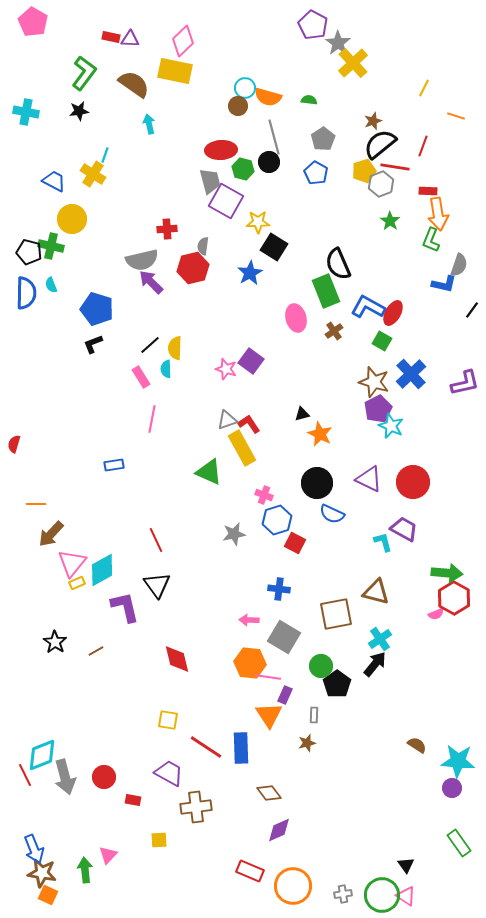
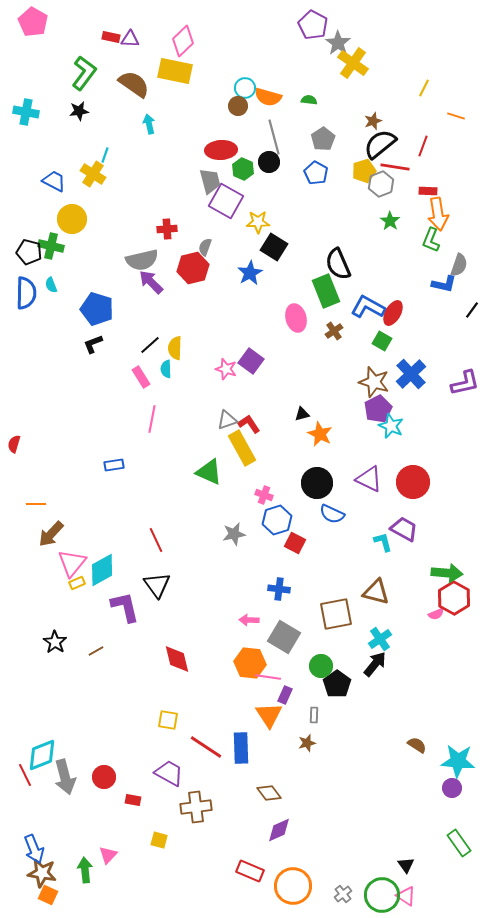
yellow cross at (353, 63): rotated 12 degrees counterclockwise
green hexagon at (243, 169): rotated 10 degrees clockwise
gray semicircle at (203, 246): moved 2 px right, 1 px down; rotated 12 degrees clockwise
yellow square at (159, 840): rotated 18 degrees clockwise
gray cross at (343, 894): rotated 30 degrees counterclockwise
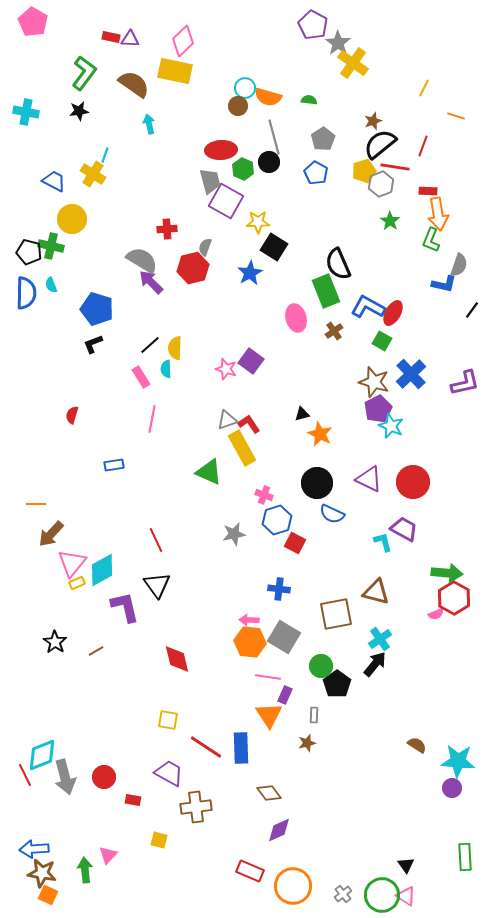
gray semicircle at (142, 260): rotated 136 degrees counterclockwise
red semicircle at (14, 444): moved 58 px right, 29 px up
orange hexagon at (250, 663): moved 21 px up
green rectangle at (459, 843): moved 6 px right, 14 px down; rotated 32 degrees clockwise
blue arrow at (34, 849): rotated 108 degrees clockwise
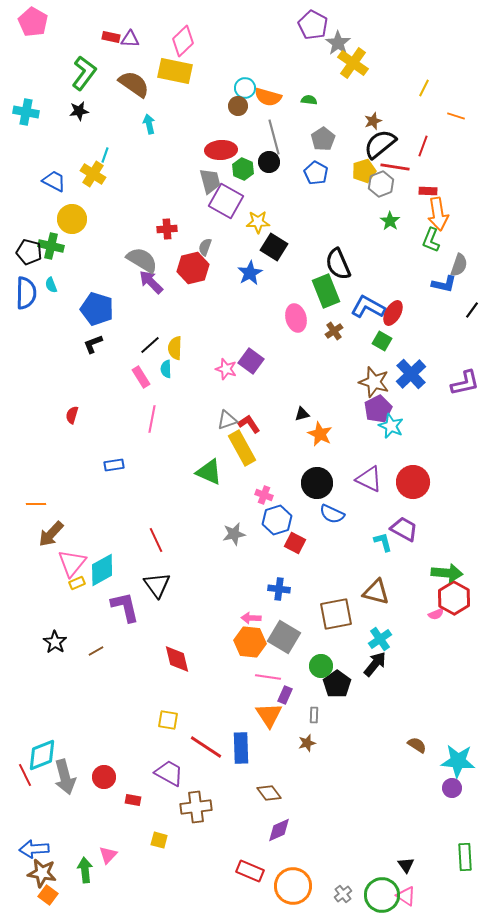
pink arrow at (249, 620): moved 2 px right, 2 px up
orange square at (48, 895): rotated 12 degrees clockwise
